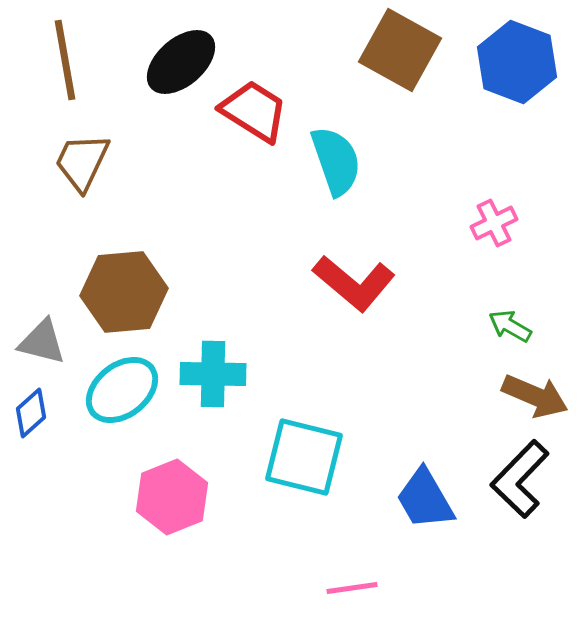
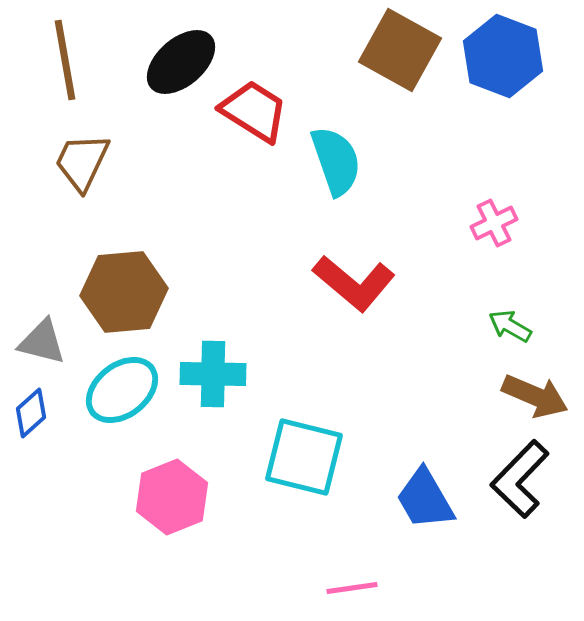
blue hexagon: moved 14 px left, 6 px up
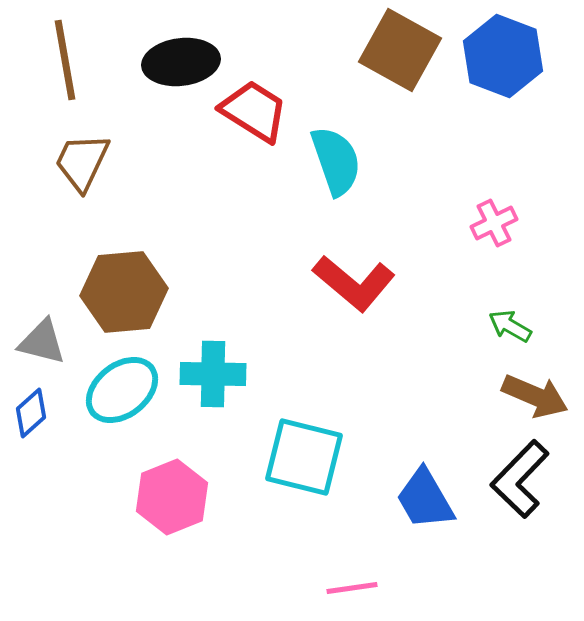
black ellipse: rotated 34 degrees clockwise
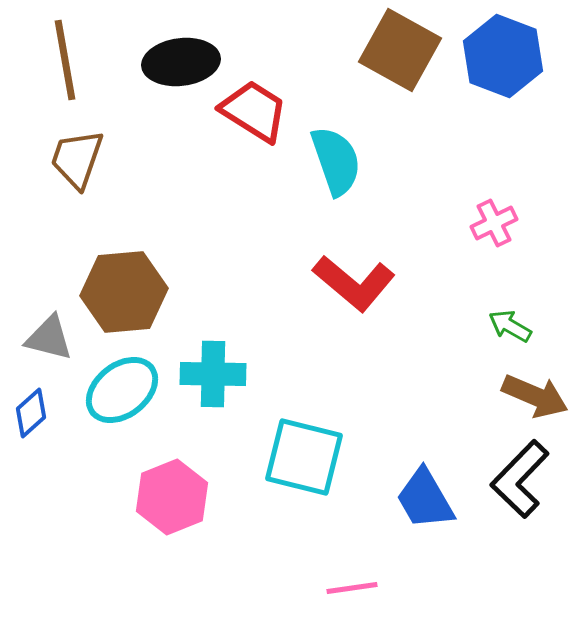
brown trapezoid: moved 5 px left, 3 px up; rotated 6 degrees counterclockwise
gray triangle: moved 7 px right, 4 px up
